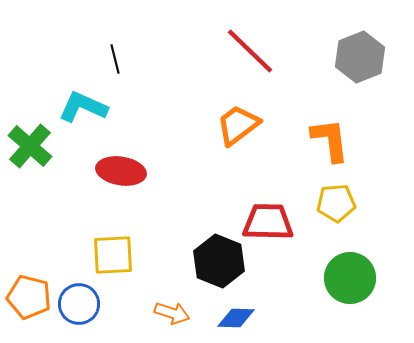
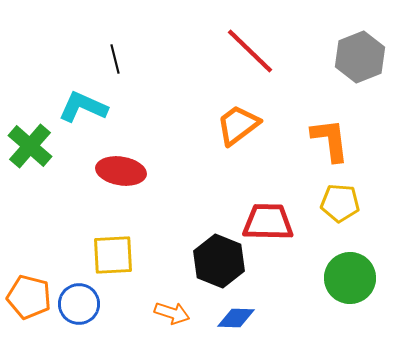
yellow pentagon: moved 4 px right; rotated 9 degrees clockwise
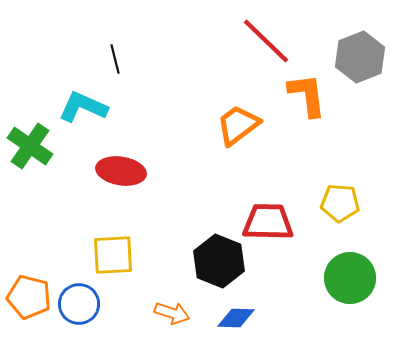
red line: moved 16 px right, 10 px up
orange L-shape: moved 23 px left, 45 px up
green cross: rotated 6 degrees counterclockwise
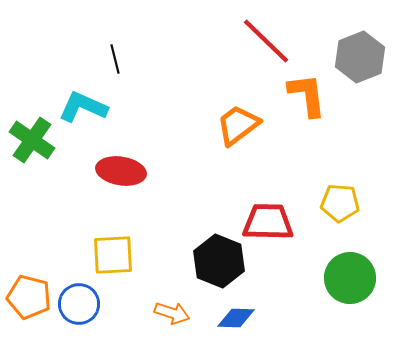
green cross: moved 2 px right, 6 px up
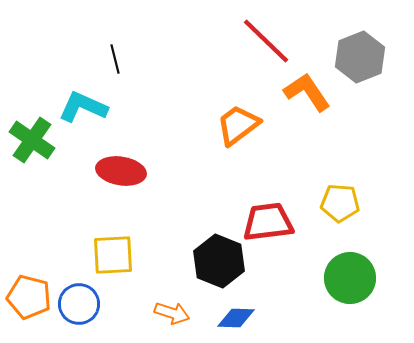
orange L-shape: moved 3 px up; rotated 27 degrees counterclockwise
red trapezoid: rotated 8 degrees counterclockwise
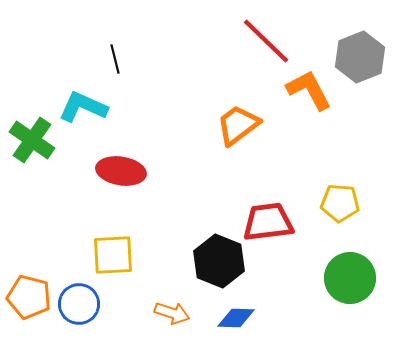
orange L-shape: moved 2 px right, 2 px up; rotated 6 degrees clockwise
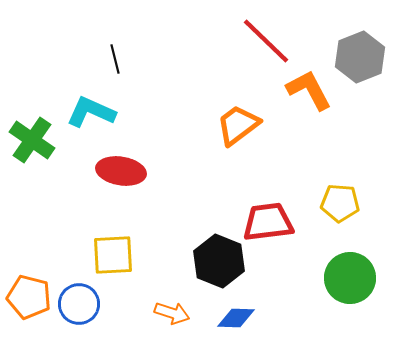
cyan L-shape: moved 8 px right, 5 px down
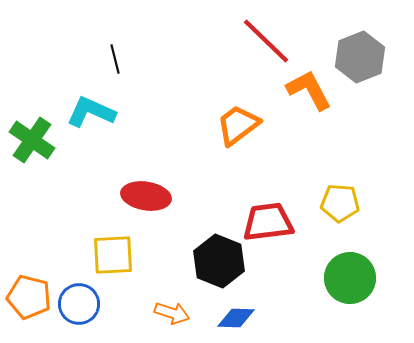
red ellipse: moved 25 px right, 25 px down
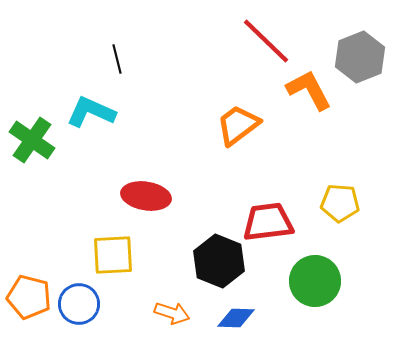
black line: moved 2 px right
green circle: moved 35 px left, 3 px down
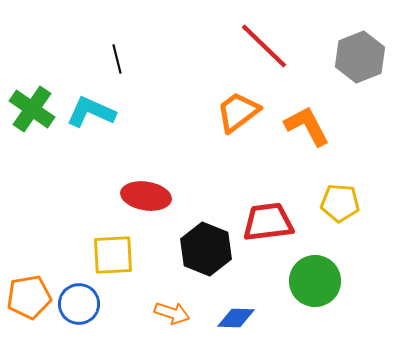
red line: moved 2 px left, 5 px down
orange L-shape: moved 2 px left, 36 px down
orange trapezoid: moved 13 px up
green cross: moved 31 px up
black hexagon: moved 13 px left, 12 px up
orange pentagon: rotated 24 degrees counterclockwise
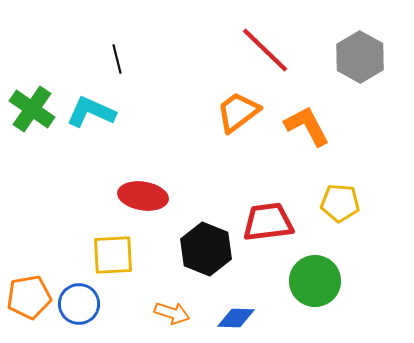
red line: moved 1 px right, 4 px down
gray hexagon: rotated 9 degrees counterclockwise
red ellipse: moved 3 px left
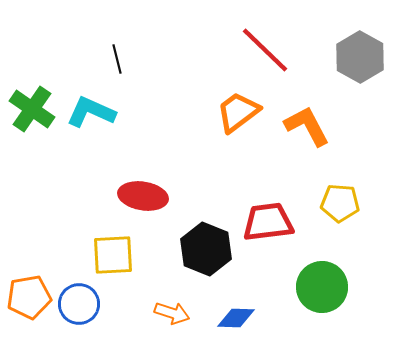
green circle: moved 7 px right, 6 px down
